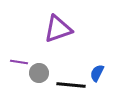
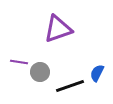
gray circle: moved 1 px right, 1 px up
black line: moved 1 px left, 1 px down; rotated 24 degrees counterclockwise
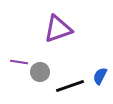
blue semicircle: moved 3 px right, 3 px down
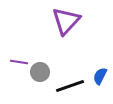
purple triangle: moved 8 px right, 8 px up; rotated 28 degrees counterclockwise
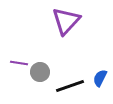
purple line: moved 1 px down
blue semicircle: moved 2 px down
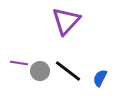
gray circle: moved 1 px up
black line: moved 2 px left, 15 px up; rotated 56 degrees clockwise
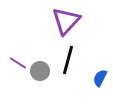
purple line: moved 1 px left; rotated 24 degrees clockwise
black line: moved 11 px up; rotated 68 degrees clockwise
